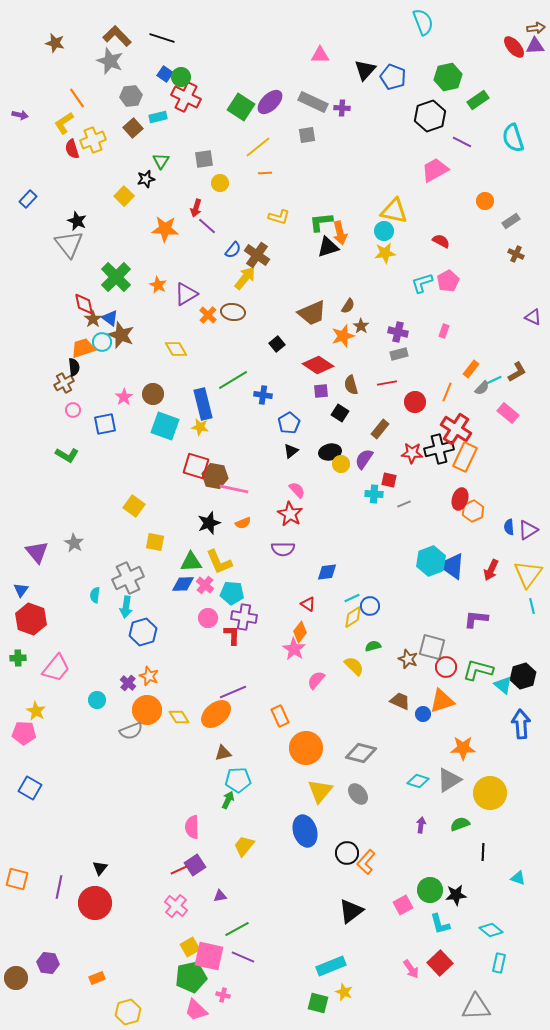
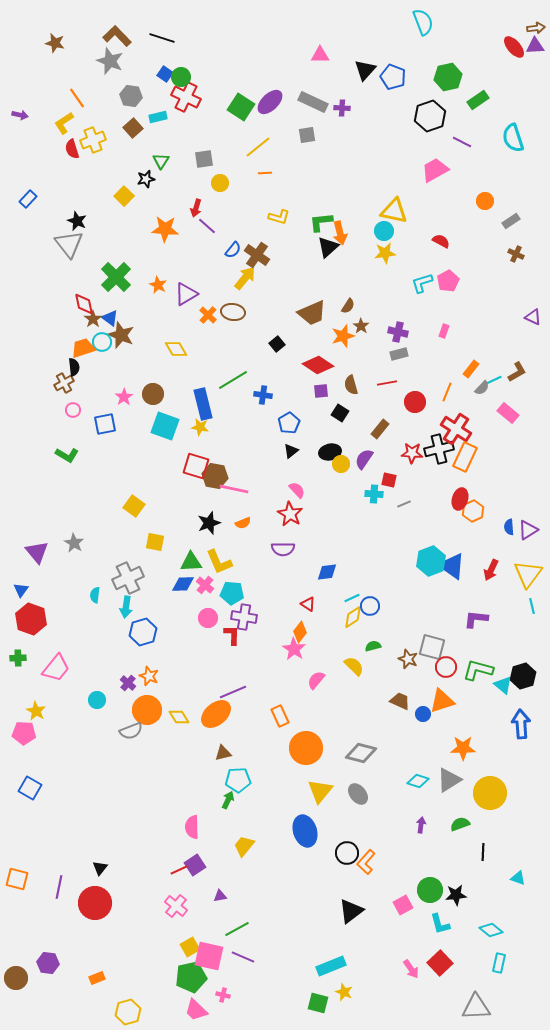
gray hexagon at (131, 96): rotated 15 degrees clockwise
black triangle at (328, 247): rotated 25 degrees counterclockwise
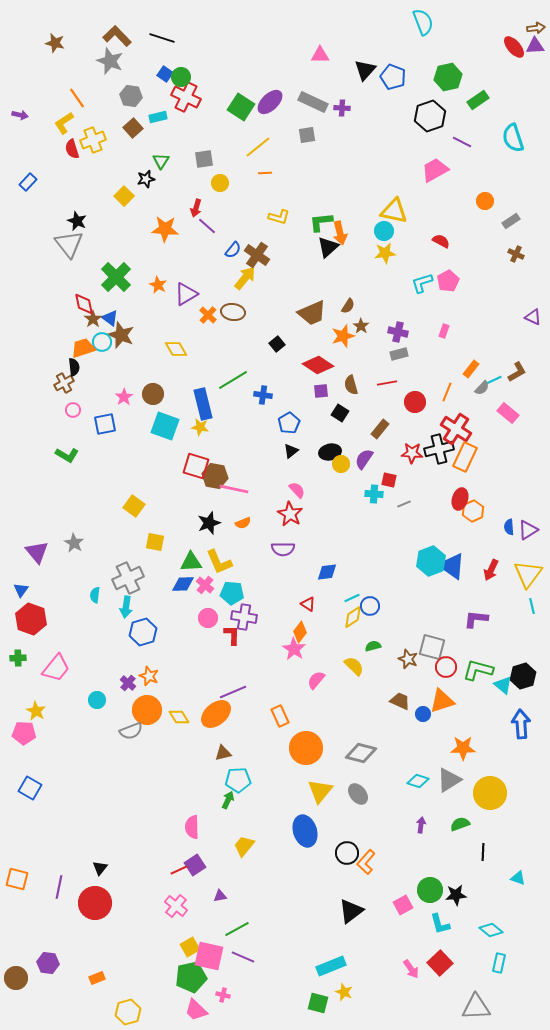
blue rectangle at (28, 199): moved 17 px up
